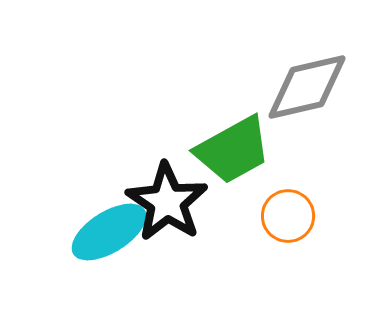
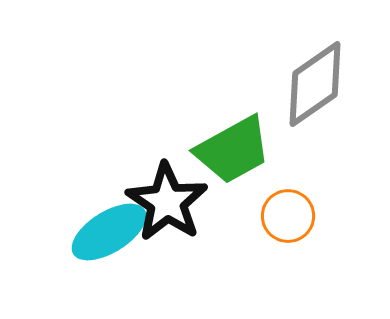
gray diamond: moved 8 px right, 3 px up; rotated 22 degrees counterclockwise
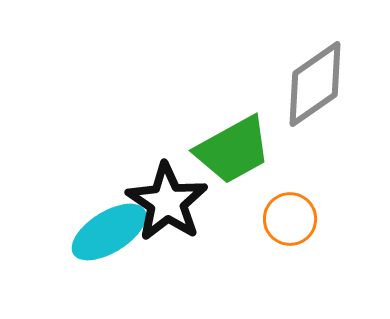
orange circle: moved 2 px right, 3 px down
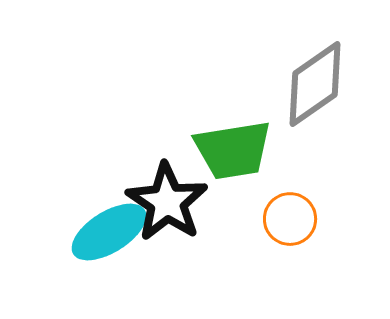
green trapezoid: rotated 20 degrees clockwise
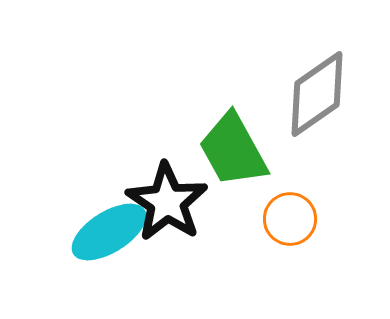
gray diamond: moved 2 px right, 10 px down
green trapezoid: rotated 70 degrees clockwise
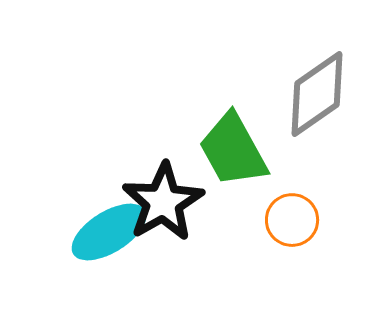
black star: moved 4 px left; rotated 8 degrees clockwise
orange circle: moved 2 px right, 1 px down
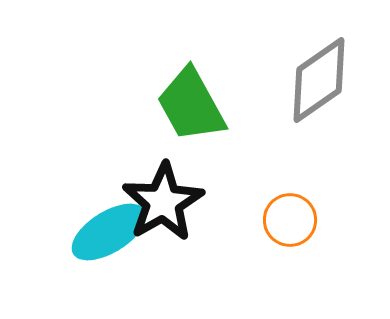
gray diamond: moved 2 px right, 14 px up
green trapezoid: moved 42 px left, 45 px up
orange circle: moved 2 px left
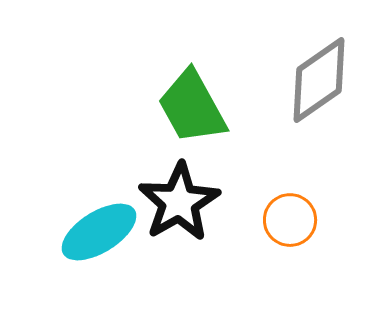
green trapezoid: moved 1 px right, 2 px down
black star: moved 16 px right
cyan ellipse: moved 10 px left
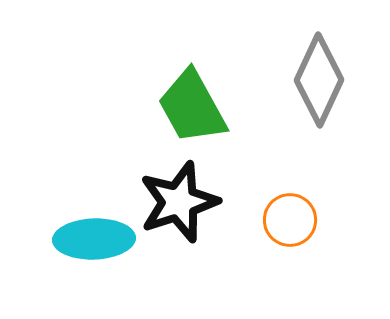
gray diamond: rotated 30 degrees counterclockwise
black star: rotated 12 degrees clockwise
cyan ellipse: moved 5 px left, 7 px down; rotated 30 degrees clockwise
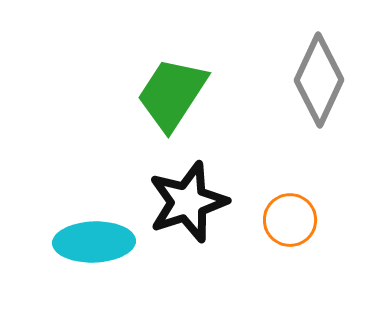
green trapezoid: moved 20 px left, 13 px up; rotated 62 degrees clockwise
black star: moved 9 px right
cyan ellipse: moved 3 px down
